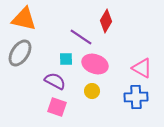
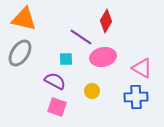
pink ellipse: moved 8 px right, 7 px up; rotated 30 degrees counterclockwise
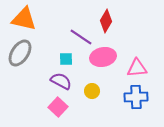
pink triangle: moved 5 px left; rotated 35 degrees counterclockwise
purple semicircle: moved 6 px right
pink square: moved 1 px right; rotated 24 degrees clockwise
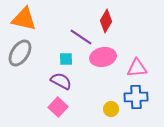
yellow circle: moved 19 px right, 18 px down
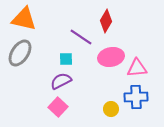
pink ellipse: moved 8 px right
purple semicircle: rotated 55 degrees counterclockwise
